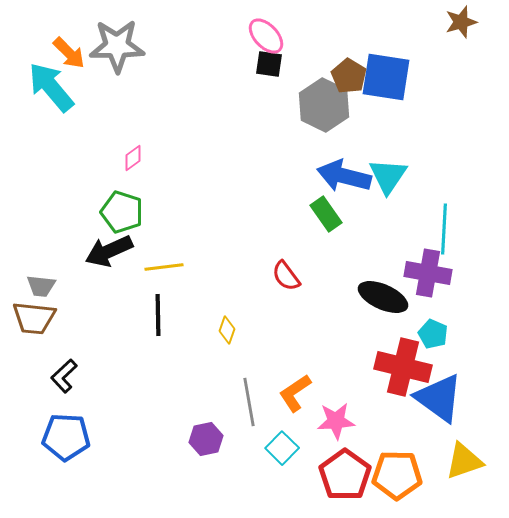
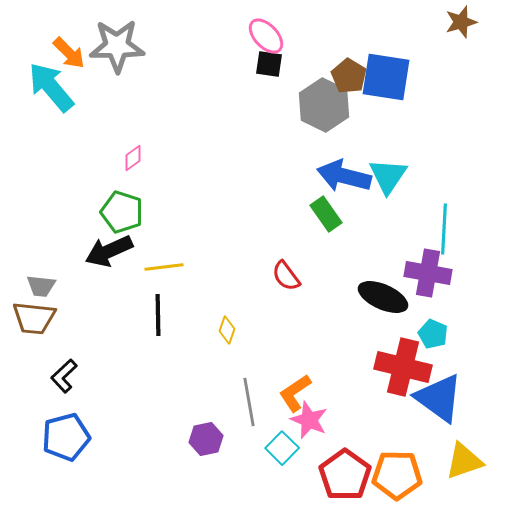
pink star: moved 27 px left, 1 px up; rotated 27 degrees clockwise
blue pentagon: rotated 18 degrees counterclockwise
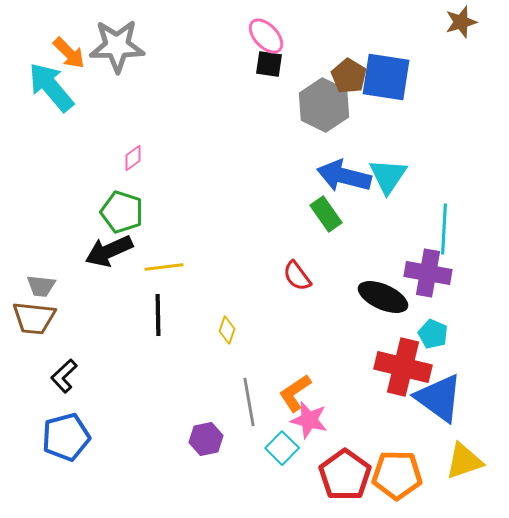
red semicircle: moved 11 px right
pink star: rotated 9 degrees counterclockwise
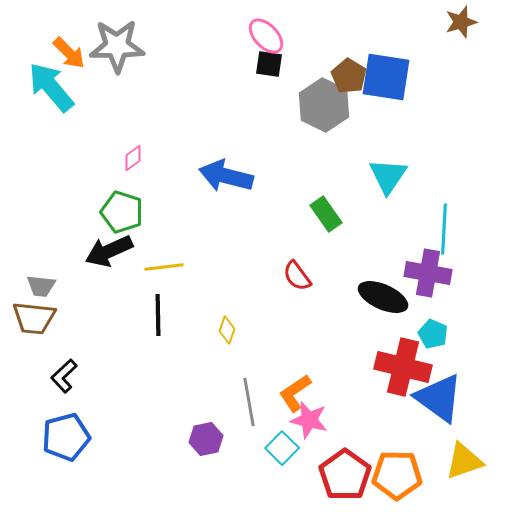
blue arrow: moved 118 px left
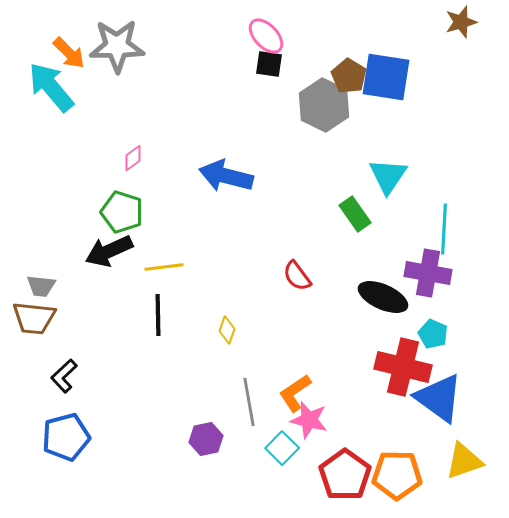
green rectangle: moved 29 px right
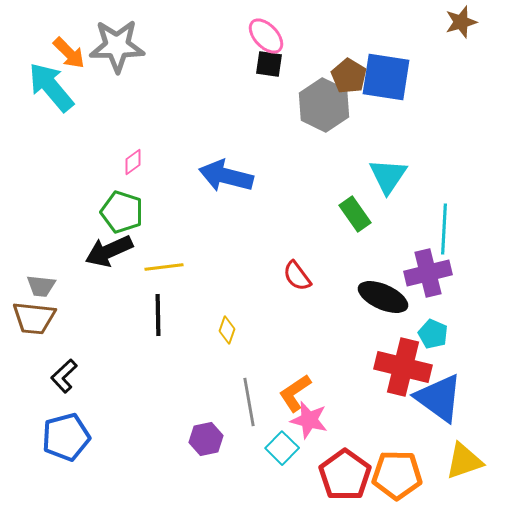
pink diamond: moved 4 px down
purple cross: rotated 24 degrees counterclockwise
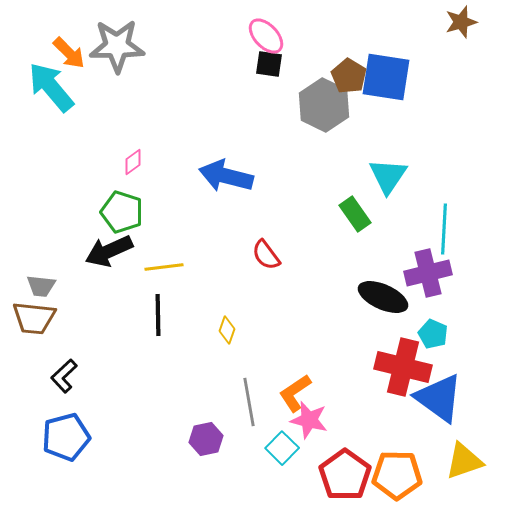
red semicircle: moved 31 px left, 21 px up
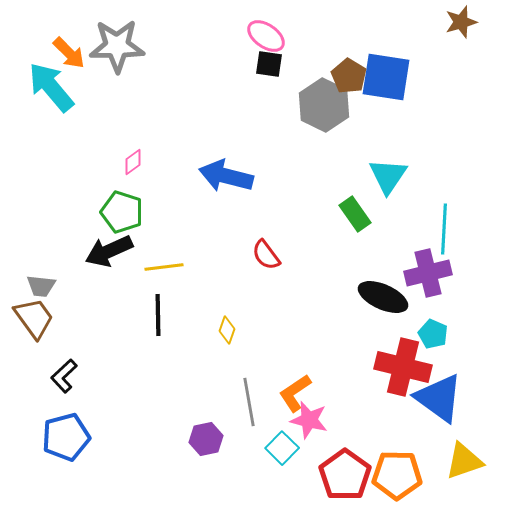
pink ellipse: rotated 12 degrees counterclockwise
brown trapezoid: rotated 132 degrees counterclockwise
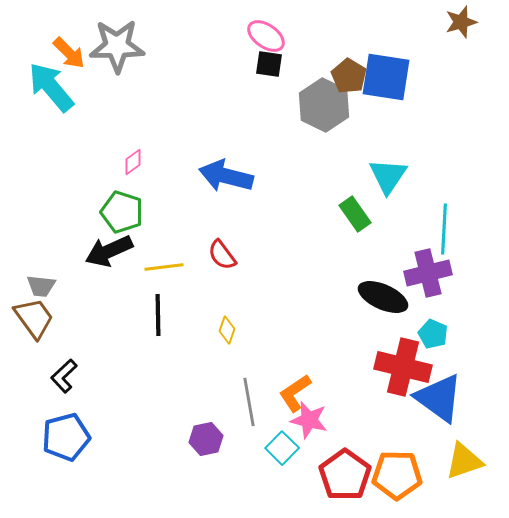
red semicircle: moved 44 px left
